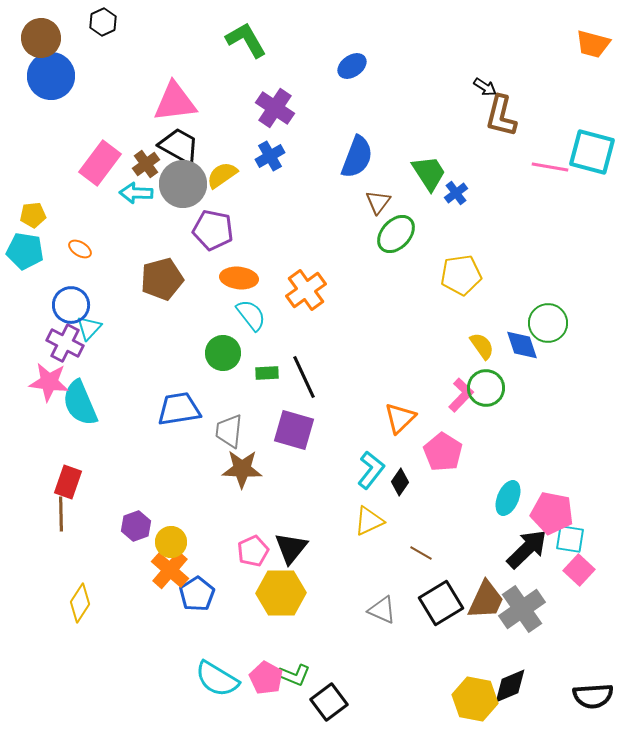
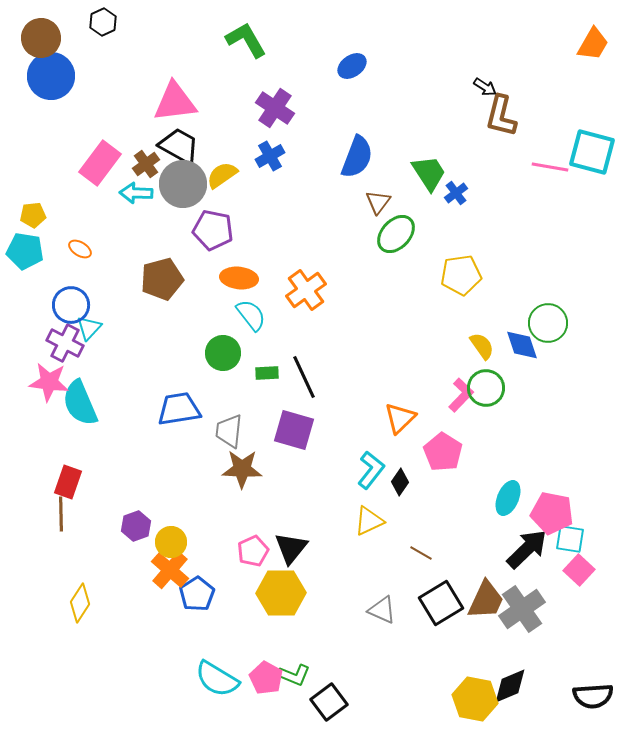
orange trapezoid at (593, 44): rotated 75 degrees counterclockwise
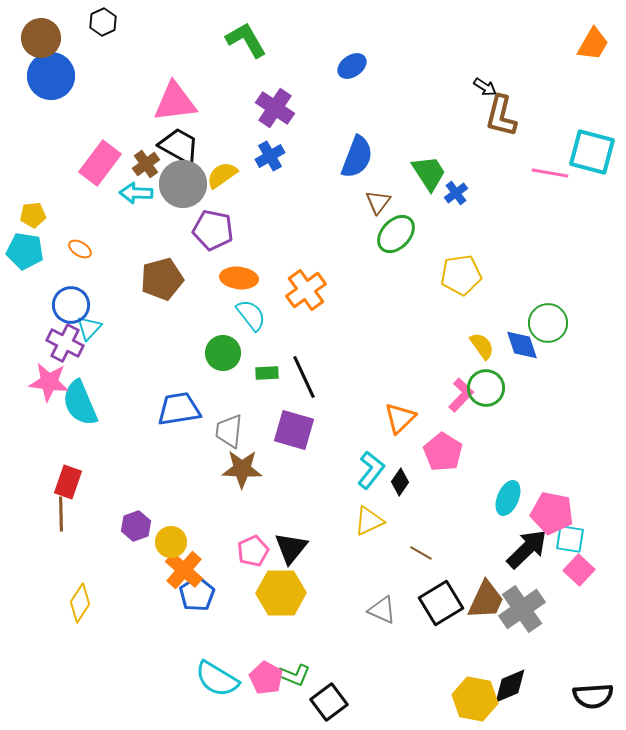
pink line at (550, 167): moved 6 px down
orange cross at (170, 570): moved 14 px right
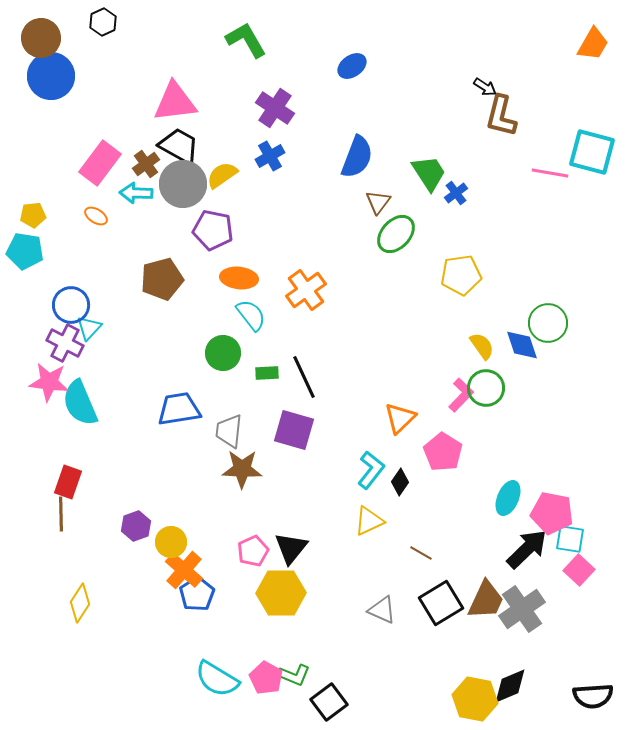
orange ellipse at (80, 249): moved 16 px right, 33 px up
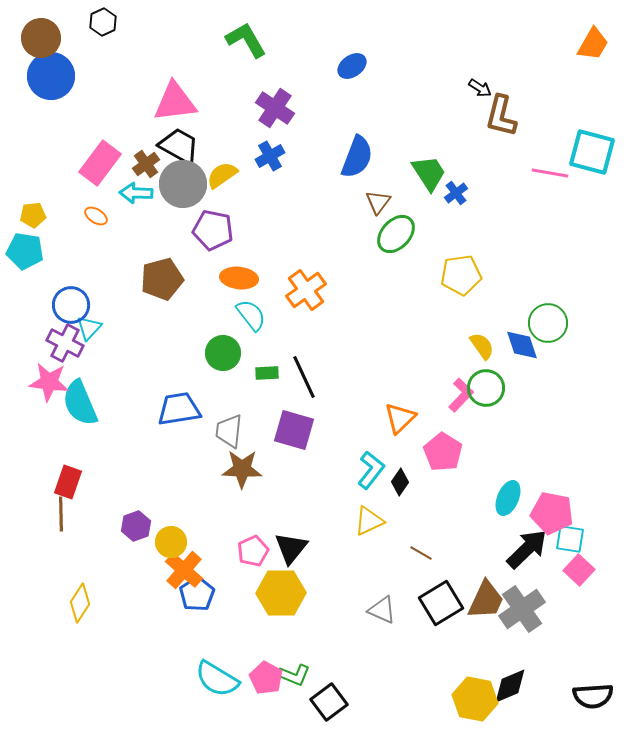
black arrow at (485, 87): moved 5 px left, 1 px down
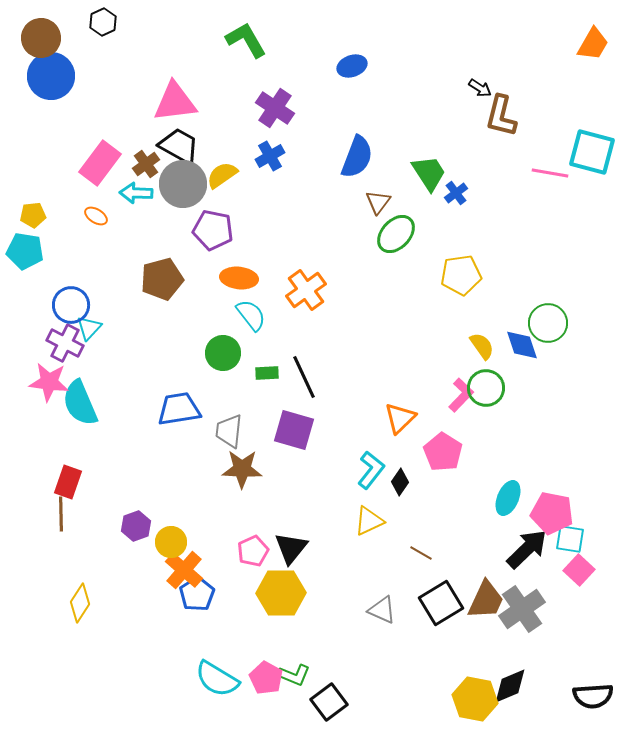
blue ellipse at (352, 66): rotated 16 degrees clockwise
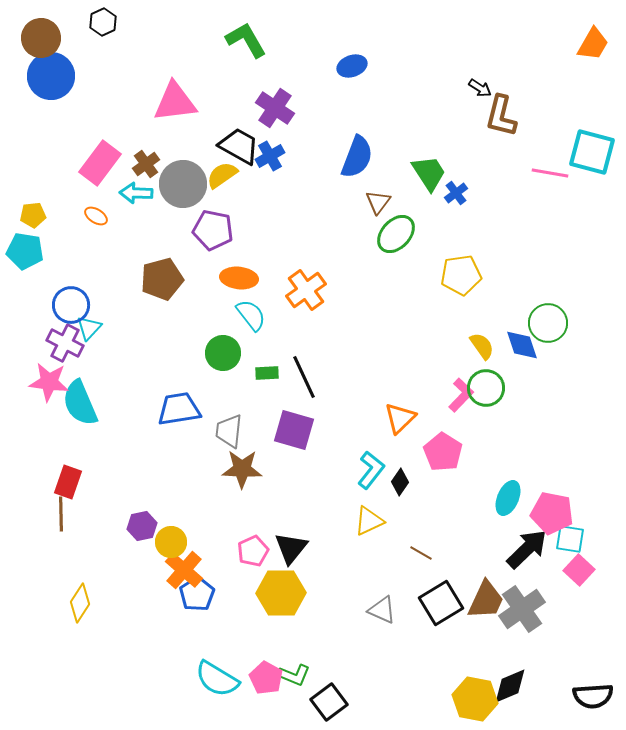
black trapezoid at (179, 146): moved 60 px right
purple hexagon at (136, 526): moved 6 px right; rotated 8 degrees clockwise
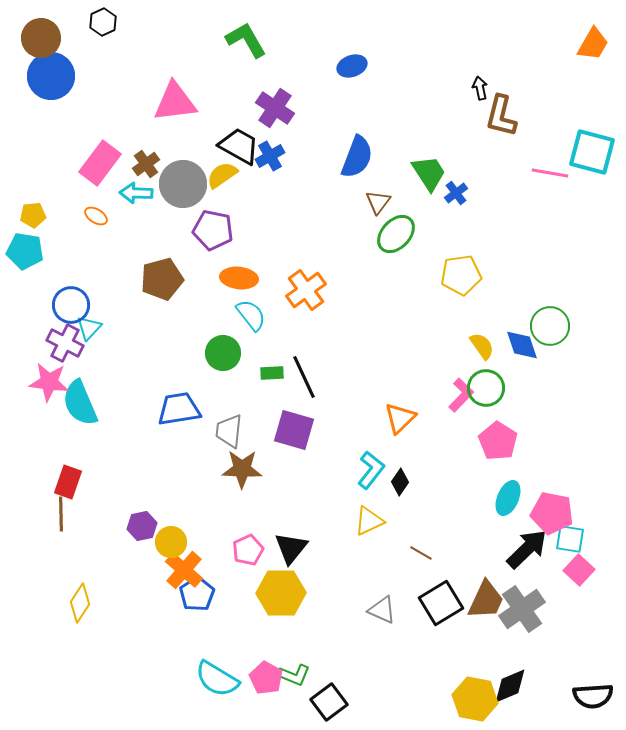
black arrow at (480, 88): rotated 135 degrees counterclockwise
green circle at (548, 323): moved 2 px right, 3 px down
green rectangle at (267, 373): moved 5 px right
pink pentagon at (443, 452): moved 55 px right, 11 px up
pink pentagon at (253, 551): moved 5 px left, 1 px up
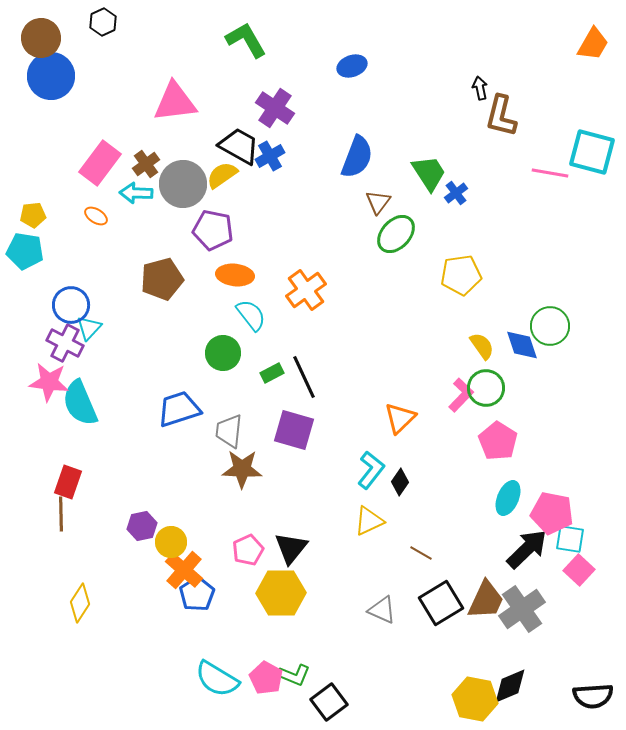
orange ellipse at (239, 278): moved 4 px left, 3 px up
green rectangle at (272, 373): rotated 25 degrees counterclockwise
blue trapezoid at (179, 409): rotated 9 degrees counterclockwise
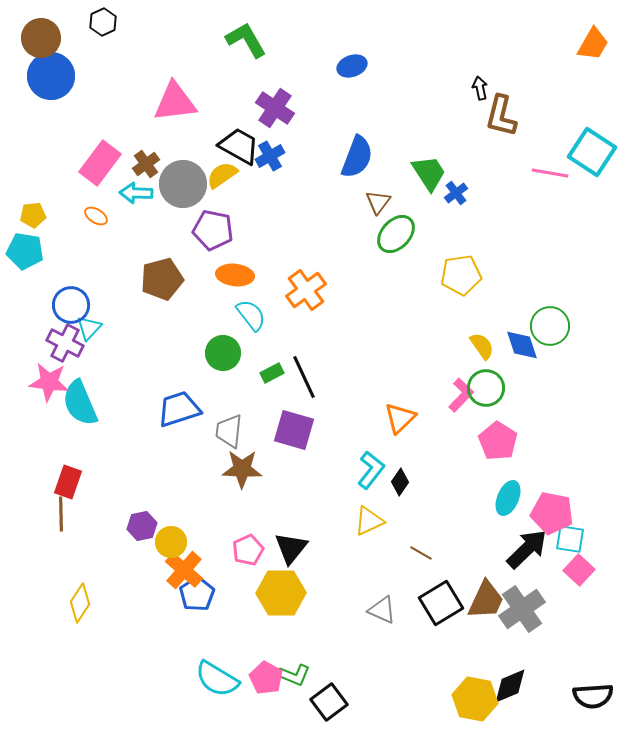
cyan square at (592, 152): rotated 18 degrees clockwise
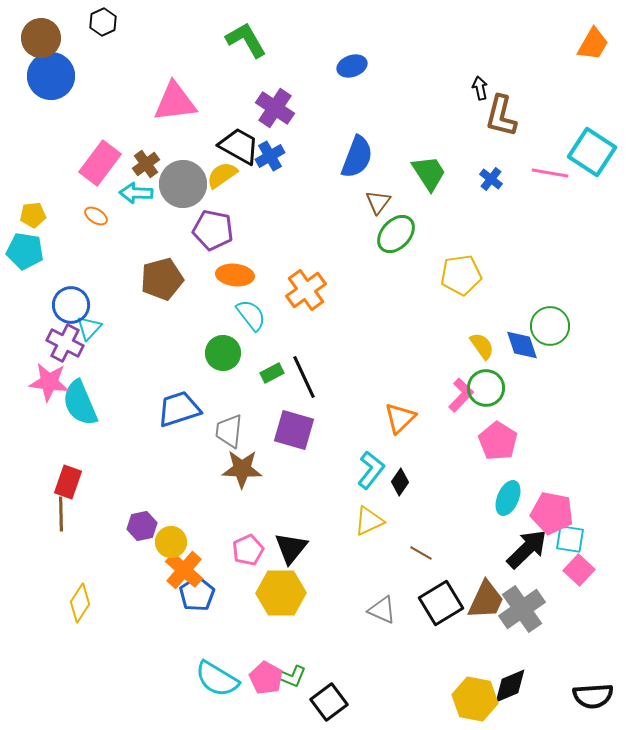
blue cross at (456, 193): moved 35 px right, 14 px up; rotated 15 degrees counterclockwise
green L-shape at (294, 675): moved 4 px left, 1 px down
